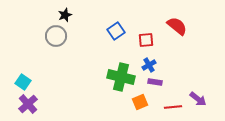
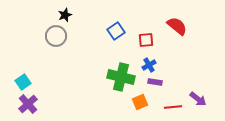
cyan square: rotated 21 degrees clockwise
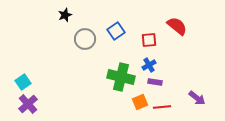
gray circle: moved 29 px right, 3 px down
red square: moved 3 px right
purple arrow: moved 1 px left, 1 px up
red line: moved 11 px left
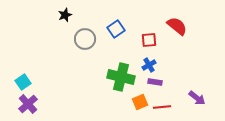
blue square: moved 2 px up
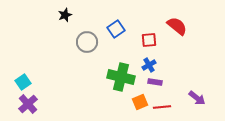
gray circle: moved 2 px right, 3 px down
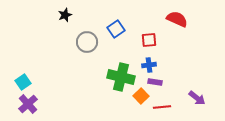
red semicircle: moved 7 px up; rotated 15 degrees counterclockwise
blue cross: rotated 24 degrees clockwise
orange square: moved 1 px right, 6 px up; rotated 21 degrees counterclockwise
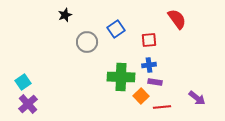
red semicircle: rotated 30 degrees clockwise
green cross: rotated 12 degrees counterclockwise
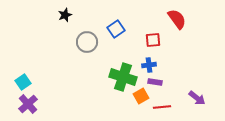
red square: moved 4 px right
green cross: moved 2 px right; rotated 16 degrees clockwise
orange square: rotated 14 degrees clockwise
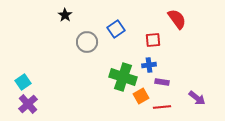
black star: rotated 16 degrees counterclockwise
purple rectangle: moved 7 px right
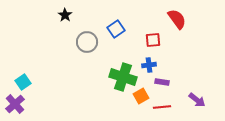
purple arrow: moved 2 px down
purple cross: moved 13 px left
